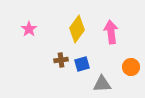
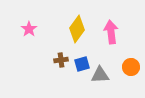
gray triangle: moved 2 px left, 9 px up
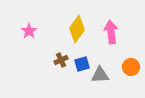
pink star: moved 2 px down
brown cross: rotated 16 degrees counterclockwise
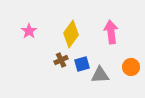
yellow diamond: moved 6 px left, 5 px down
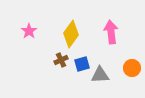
orange circle: moved 1 px right, 1 px down
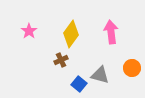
blue square: moved 3 px left, 20 px down; rotated 35 degrees counterclockwise
gray triangle: rotated 18 degrees clockwise
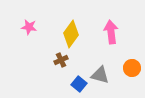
pink star: moved 4 px up; rotated 28 degrees counterclockwise
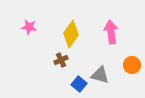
orange circle: moved 3 px up
